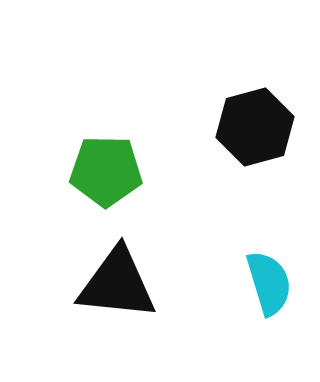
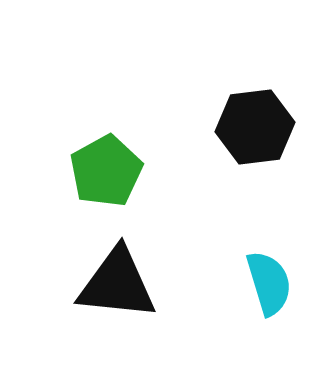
black hexagon: rotated 8 degrees clockwise
green pentagon: rotated 30 degrees counterclockwise
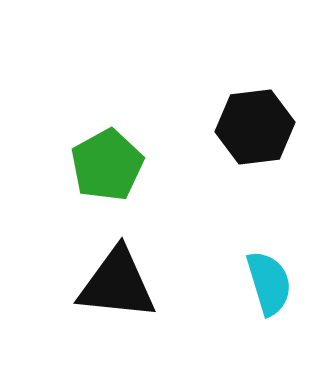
green pentagon: moved 1 px right, 6 px up
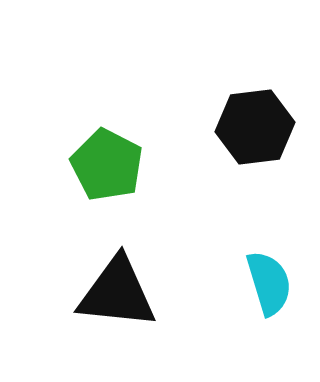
green pentagon: rotated 16 degrees counterclockwise
black triangle: moved 9 px down
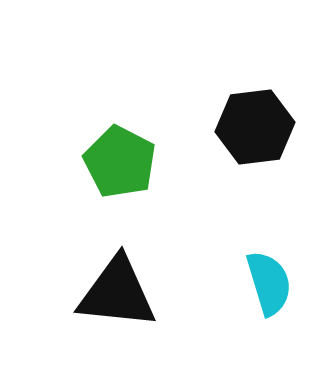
green pentagon: moved 13 px right, 3 px up
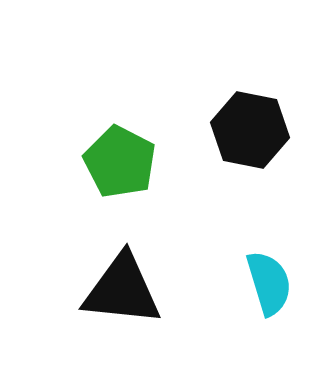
black hexagon: moved 5 px left, 3 px down; rotated 18 degrees clockwise
black triangle: moved 5 px right, 3 px up
